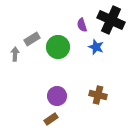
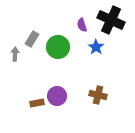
gray rectangle: rotated 28 degrees counterclockwise
blue star: rotated 14 degrees clockwise
brown rectangle: moved 14 px left, 16 px up; rotated 24 degrees clockwise
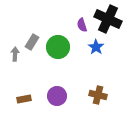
black cross: moved 3 px left, 1 px up
gray rectangle: moved 3 px down
brown rectangle: moved 13 px left, 4 px up
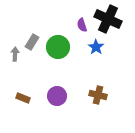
brown rectangle: moved 1 px left, 1 px up; rotated 32 degrees clockwise
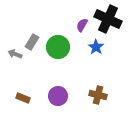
purple semicircle: rotated 48 degrees clockwise
gray arrow: rotated 72 degrees counterclockwise
purple circle: moved 1 px right
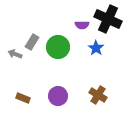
purple semicircle: rotated 120 degrees counterclockwise
blue star: moved 1 px down
brown cross: rotated 18 degrees clockwise
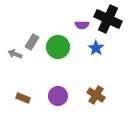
brown cross: moved 2 px left
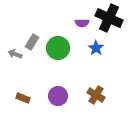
black cross: moved 1 px right, 1 px up
purple semicircle: moved 2 px up
green circle: moved 1 px down
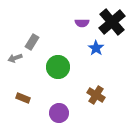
black cross: moved 3 px right, 4 px down; rotated 24 degrees clockwise
green circle: moved 19 px down
gray arrow: moved 4 px down; rotated 40 degrees counterclockwise
purple circle: moved 1 px right, 17 px down
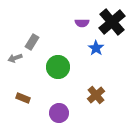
brown cross: rotated 18 degrees clockwise
